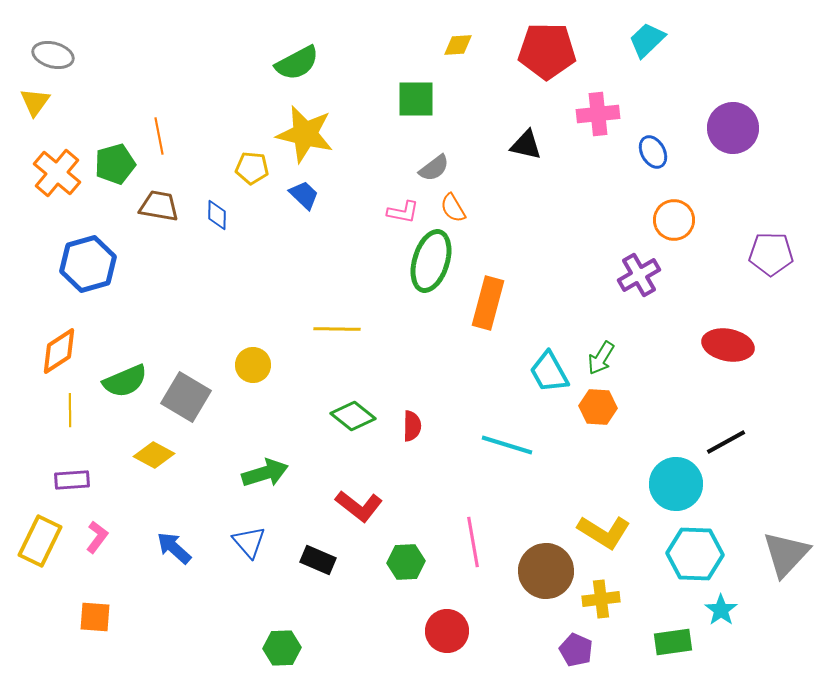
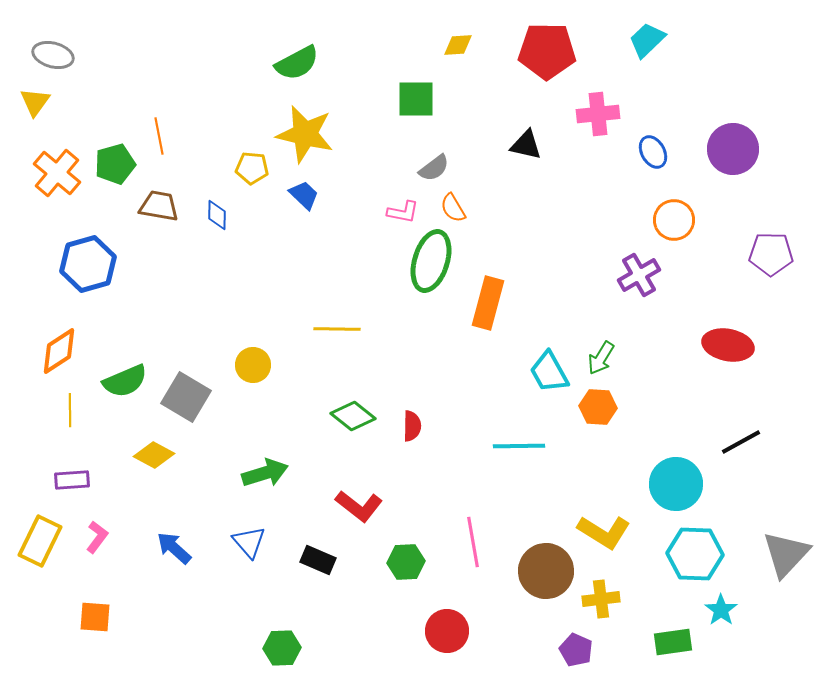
purple circle at (733, 128): moved 21 px down
black line at (726, 442): moved 15 px right
cyan line at (507, 445): moved 12 px right, 1 px down; rotated 18 degrees counterclockwise
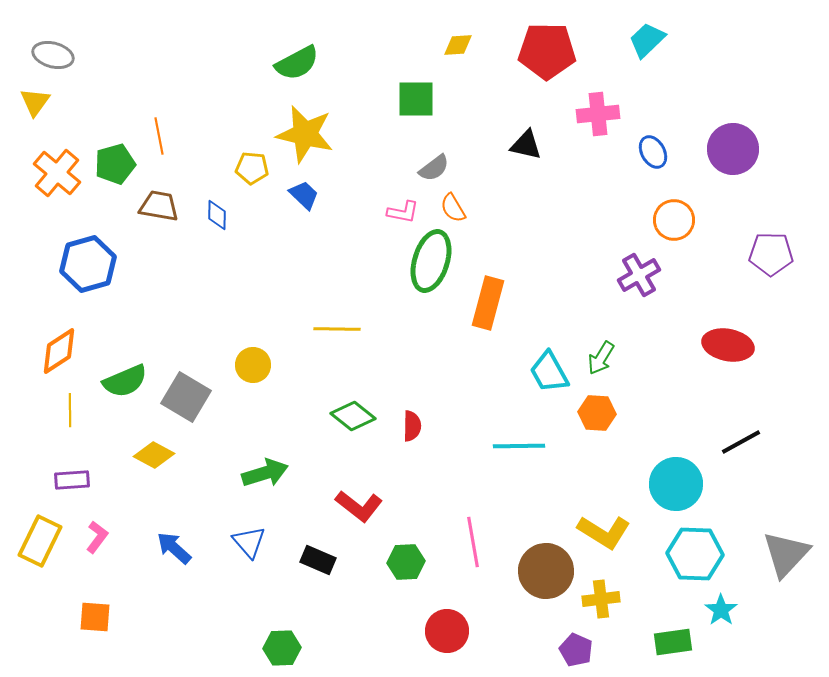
orange hexagon at (598, 407): moved 1 px left, 6 px down
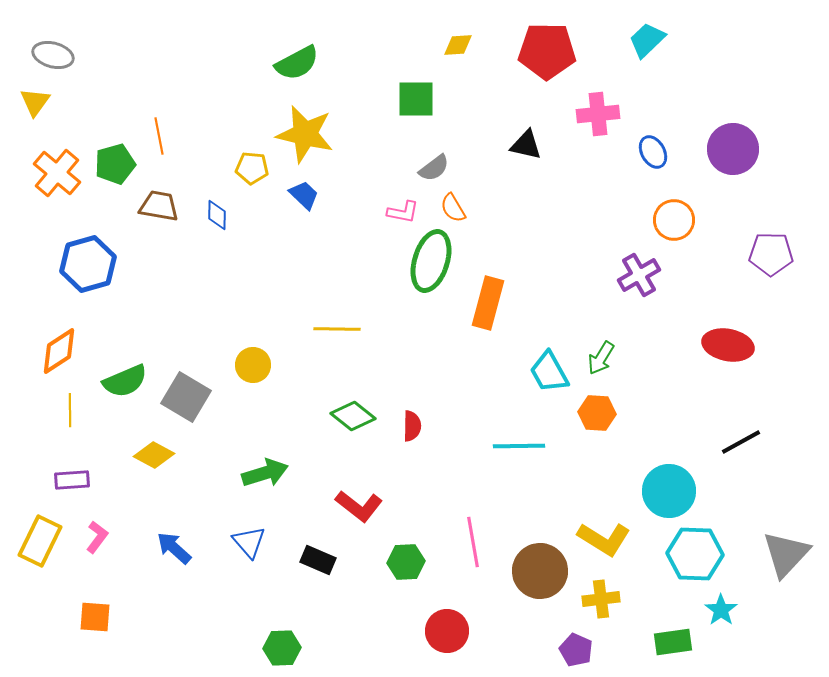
cyan circle at (676, 484): moved 7 px left, 7 px down
yellow L-shape at (604, 532): moved 7 px down
brown circle at (546, 571): moved 6 px left
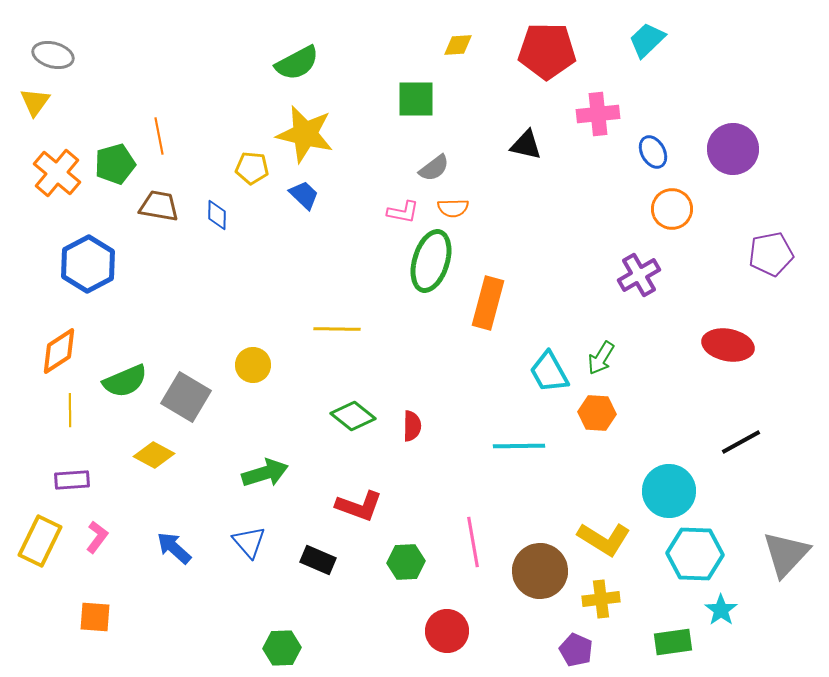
orange semicircle at (453, 208): rotated 60 degrees counterclockwise
orange circle at (674, 220): moved 2 px left, 11 px up
purple pentagon at (771, 254): rotated 12 degrees counterclockwise
blue hexagon at (88, 264): rotated 12 degrees counterclockwise
red L-shape at (359, 506): rotated 18 degrees counterclockwise
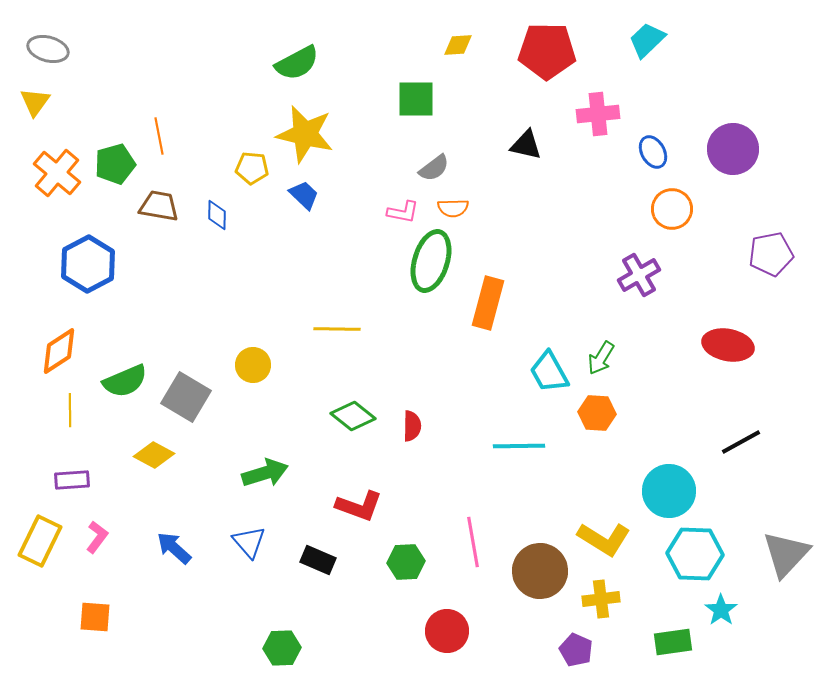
gray ellipse at (53, 55): moved 5 px left, 6 px up
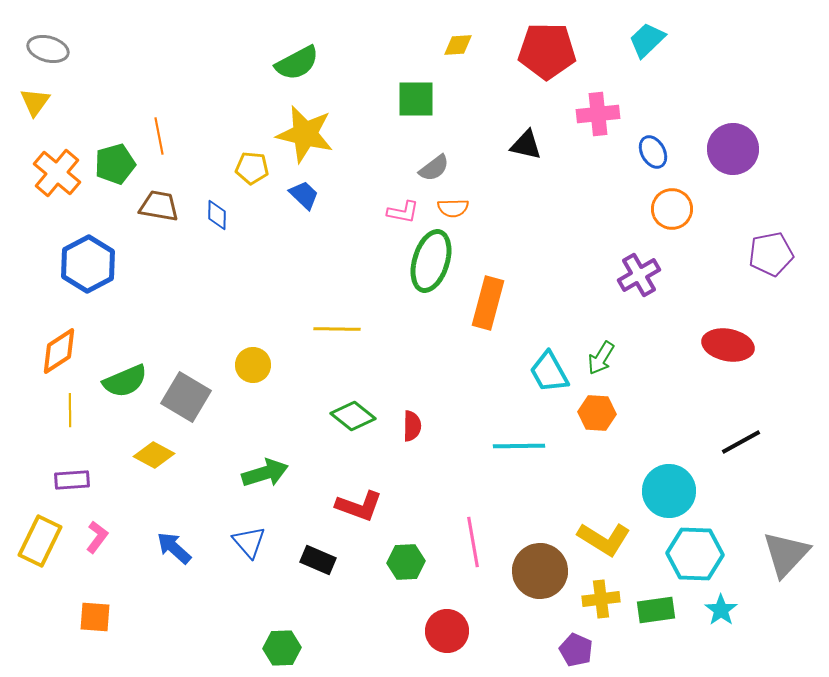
green rectangle at (673, 642): moved 17 px left, 32 px up
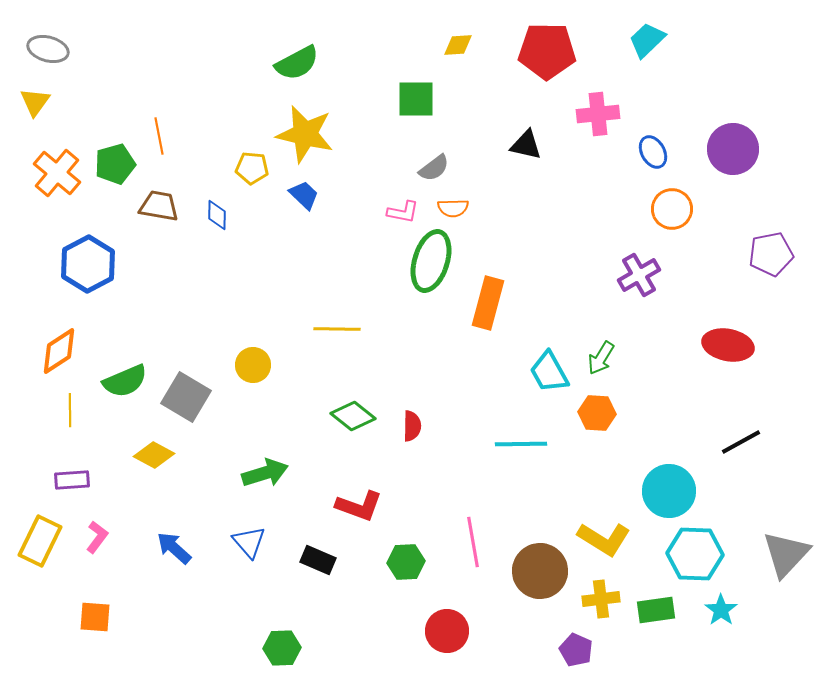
cyan line at (519, 446): moved 2 px right, 2 px up
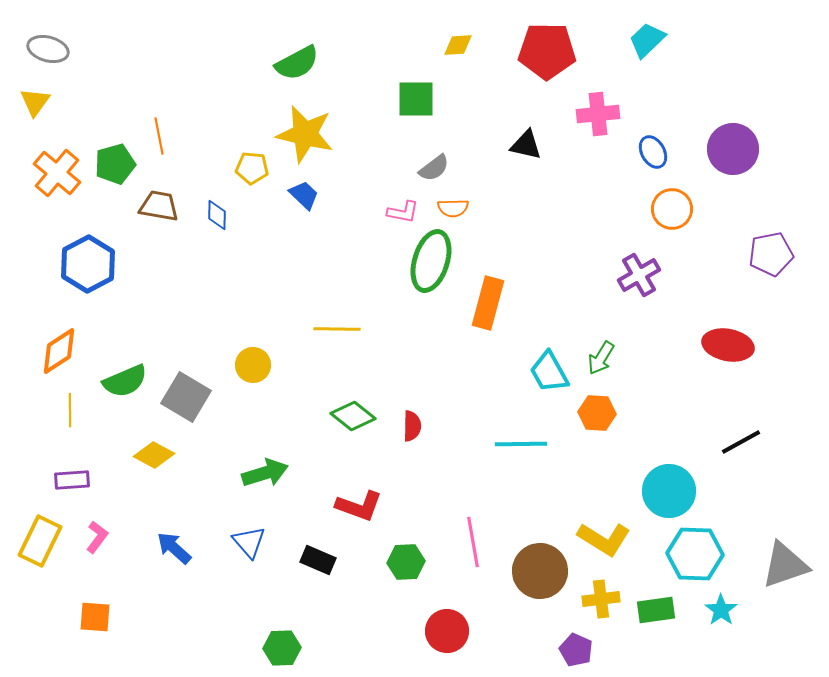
gray triangle at (786, 554): moved 1 px left, 11 px down; rotated 28 degrees clockwise
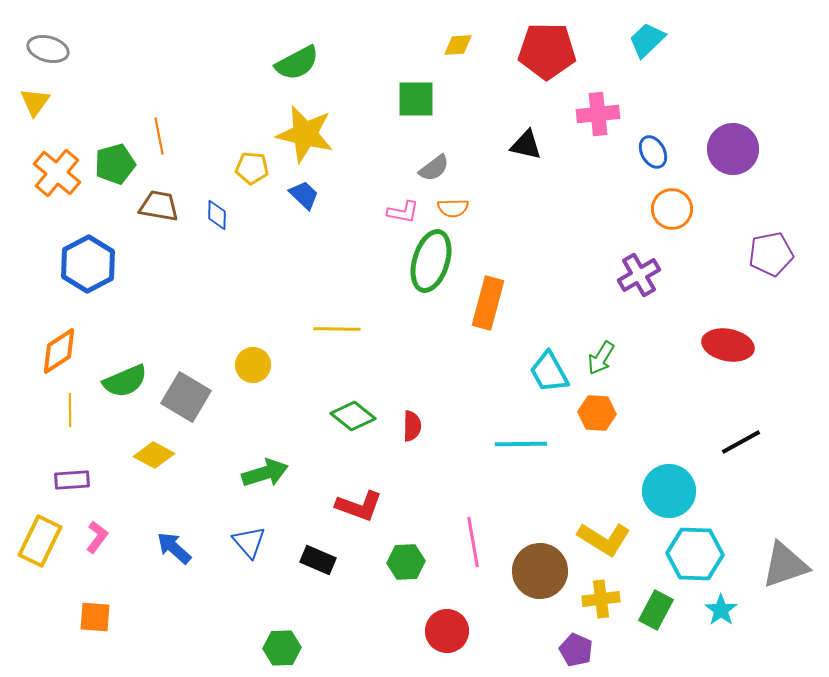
green rectangle at (656, 610): rotated 54 degrees counterclockwise
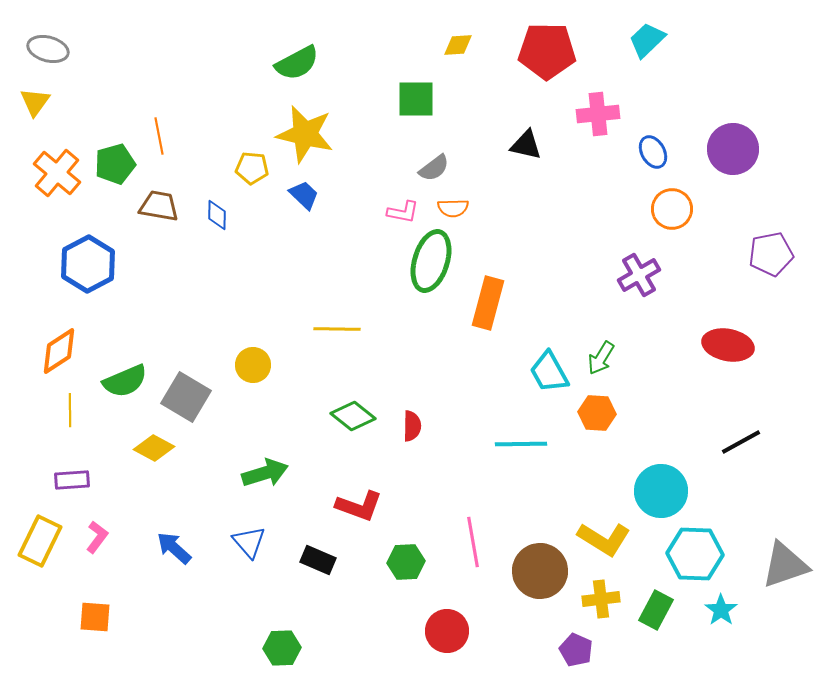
yellow diamond at (154, 455): moved 7 px up
cyan circle at (669, 491): moved 8 px left
